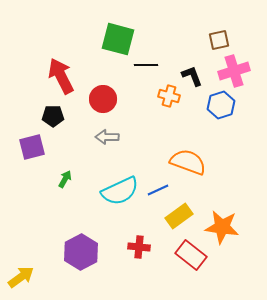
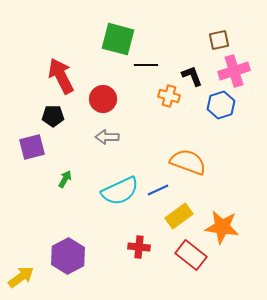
purple hexagon: moved 13 px left, 4 px down
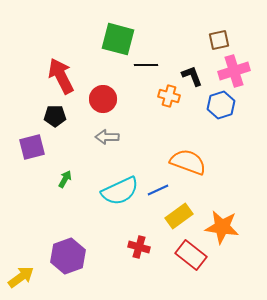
black pentagon: moved 2 px right
red cross: rotated 10 degrees clockwise
purple hexagon: rotated 8 degrees clockwise
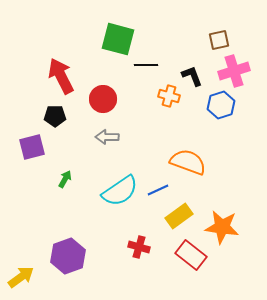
cyan semicircle: rotated 9 degrees counterclockwise
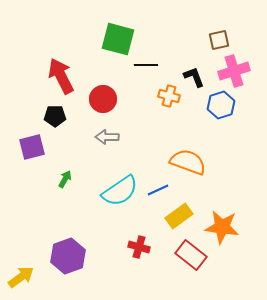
black L-shape: moved 2 px right, 1 px down
